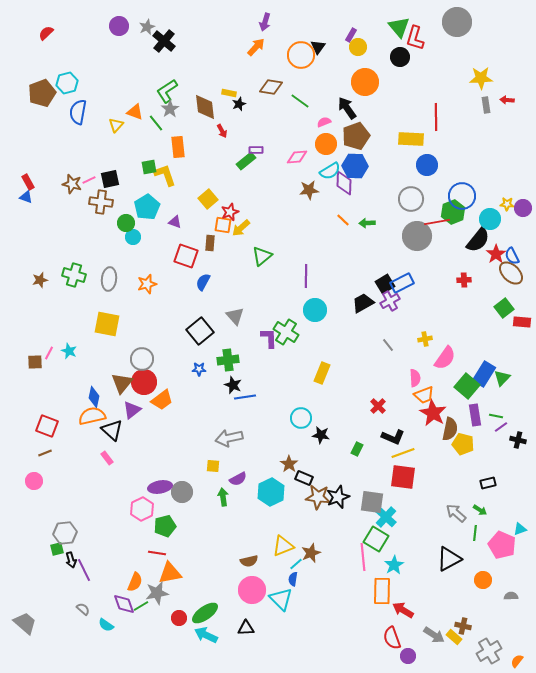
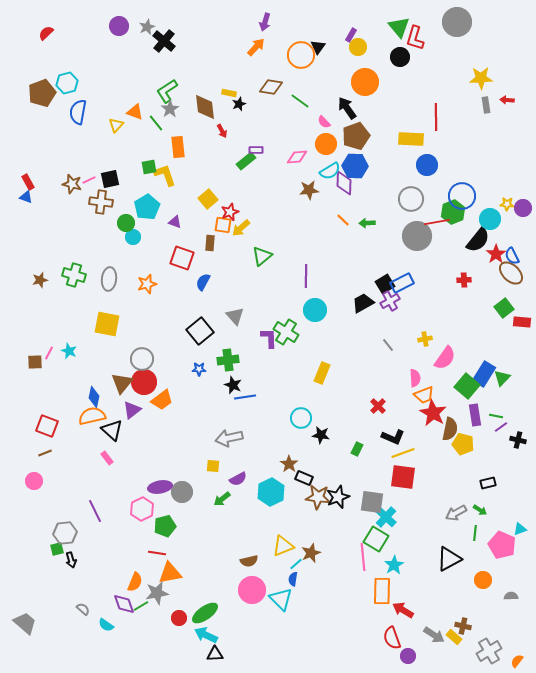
pink semicircle at (324, 122): rotated 112 degrees counterclockwise
red square at (186, 256): moved 4 px left, 2 px down
green arrow at (223, 497): moved 1 px left, 2 px down; rotated 120 degrees counterclockwise
gray arrow at (456, 513): rotated 70 degrees counterclockwise
purple line at (84, 570): moved 11 px right, 59 px up
black triangle at (246, 628): moved 31 px left, 26 px down
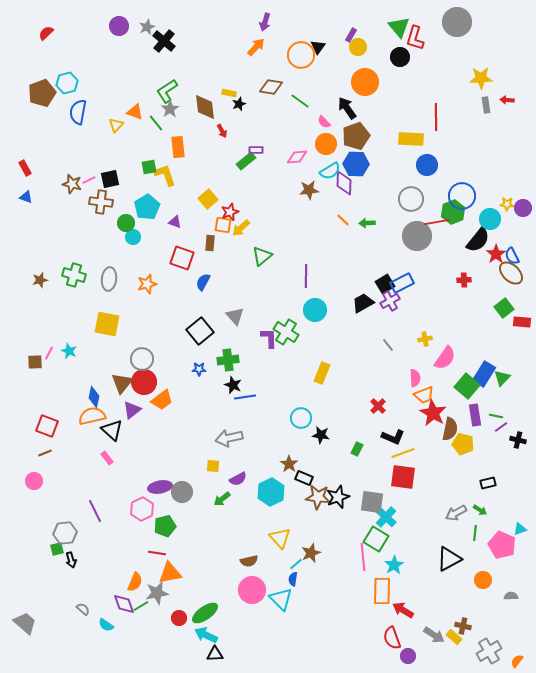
blue hexagon at (355, 166): moved 1 px right, 2 px up
red rectangle at (28, 182): moved 3 px left, 14 px up
yellow triangle at (283, 546): moved 3 px left, 8 px up; rotated 50 degrees counterclockwise
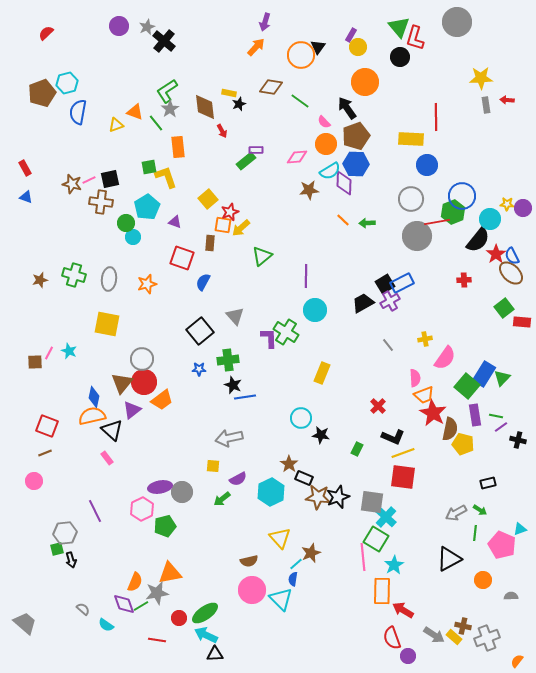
yellow triangle at (116, 125): rotated 28 degrees clockwise
yellow L-shape at (165, 175): moved 1 px right, 2 px down
red line at (157, 553): moved 87 px down
gray cross at (489, 651): moved 2 px left, 13 px up; rotated 10 degrees clockwise
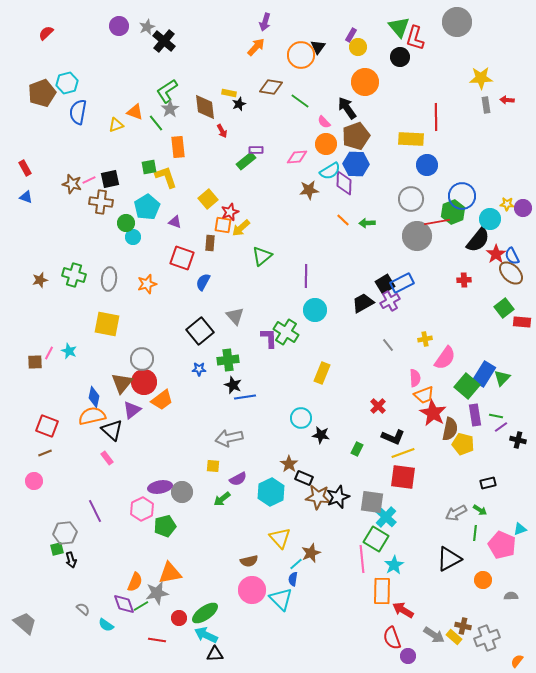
pink line at (363, 557): moved 1 px left, 2 px down
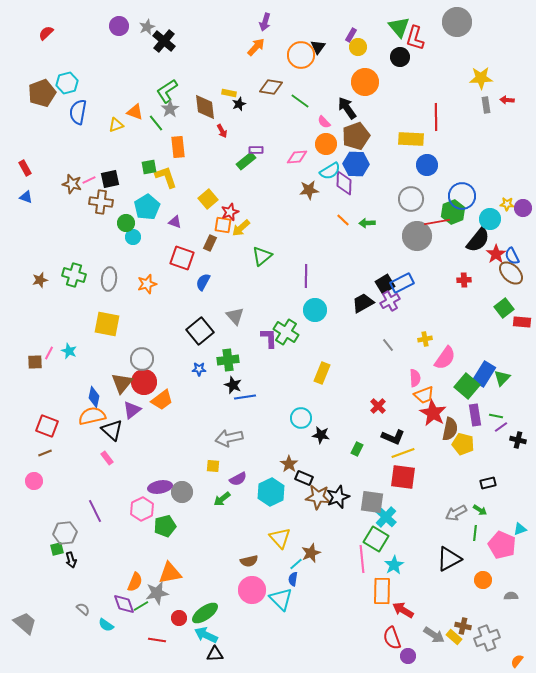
brown rectangle at (210, 243): rotated 21 degrees clockwise
